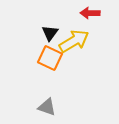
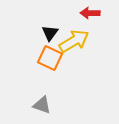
gray triangle: moved 5 px left, 2 px up
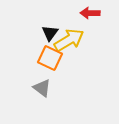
yellow arrow: moved 5 px left, 1 px up
gray triangle: moved 17 px up; rotated 18 degrees clockwise
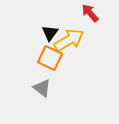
red arrow: rotated 48 degrees clockwise
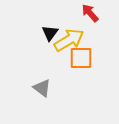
orange square: moved 31 px right; rotated 25 degrees counterclockwise
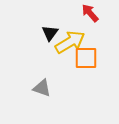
yellow arrow: moved 1 px right, 2 px down
orange square: moved 5 px right
gray triangle: rotated 18 degrees counterclockwise
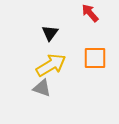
yellow arrow: moved 19 px left, 23 px down
orange square: moved 9 px right
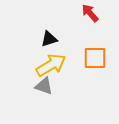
black triangle: moved 1 px left, 6 px down; rotated 36 degrees clockwise
gray triangle: moved 2 px right, 2 px up
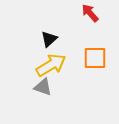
black triangle: rotated 24 degrees counterclockwise
gray triangle: moved 1 px left, 1 px down
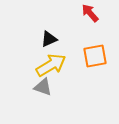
black triangle: rotated 18 degrees clockwise
orange square: moved 2 px up; rotated 10 degrees counterclockwise
